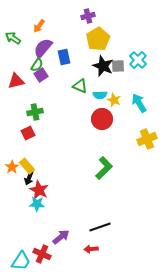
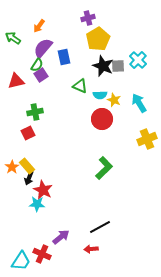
purple cross: moved 2 px down
red star: moved 4 px right
black line: rotated 10 degrees counterclockwise
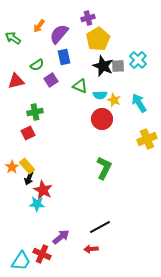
purple semicircle: moved 16 px right, 14 px up
green semicircle: rotated 24 degrees clockwise
purple square: moved 10 px right, 5 px down
green L-shape: rotated 20 degrees counterclockwise
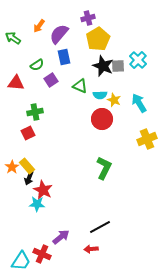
red triangle: moved 2 px down; rotated 18 degrees clockwise
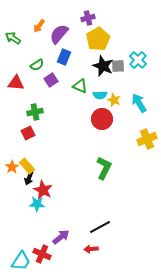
blue rectangle: rotated 35 degrees clockwise
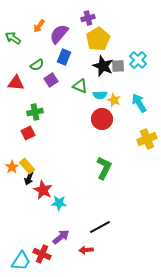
cyan star: moved 22 px right, 1 px up
red arrow: moved 5 px left, 1 px down
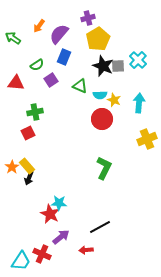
cyan arrow: rotated 36 degrees clockwise
red star: moved 7 px right, 24 px down
